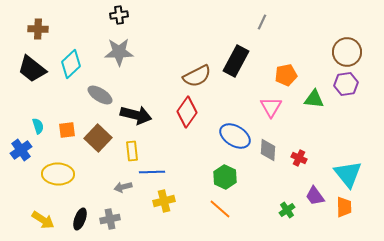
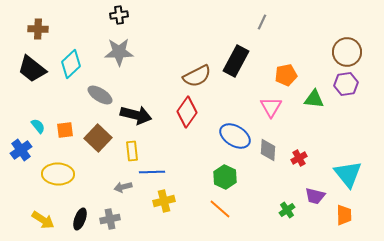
cyan semicircle: rotated 21 degrees counterclockwise
orange square: moved 2 px left
red cross: rotated 35 degrees clockwise
purple trapezoid: rotated 40 degrees counterclockwise
orange trapezoid: moved 8 px down
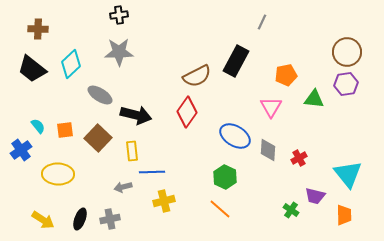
green cross: moved 4 px right; rotated 21 degrees counterclockwise
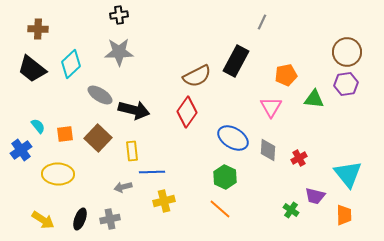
black arrow: moved 2 px left, 5 px up
orange square: moved 4 px down
blue ellipse: moved 2 px left, 2 px down
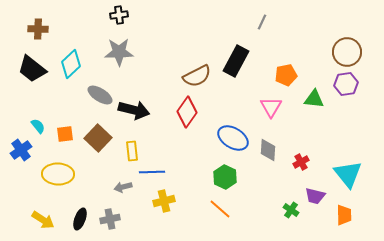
red cross: moved 2 px right, 4 px down
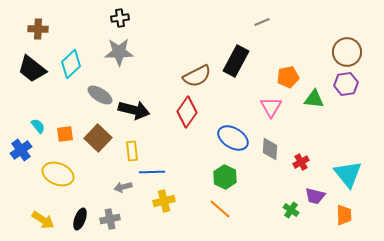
black cross: moved 1 px right, 3 px down
gray line: rotated 42 degrees clockwise
orange pentagon: moved 2 px right, 2 px down
gray diamond: moved 2 px right, 1 px up
yellow ellipse: rotated 20 degrees clockwise
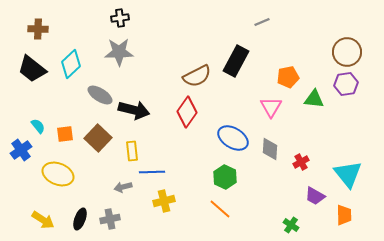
purple trapezoid: rotated 15 degrees clockwise
green cross: moved 15 px down
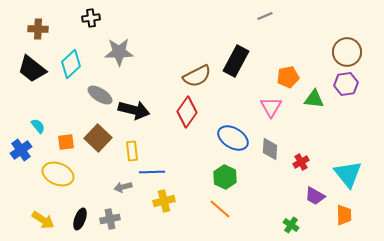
black cross: moved 29 px left
gray line: moved 3 px right, 6 px up
orange square: moved 1 px right, 8 px down
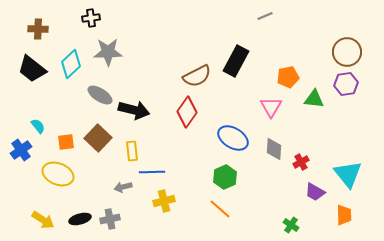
gray star: moved 11 px left
gray diamond: moved 4 px right
green hexagon: rotated 10 degrees clockwise
purple trapezoid: moved 4 px up
black ellipse: rotated 55 degrees clockwise
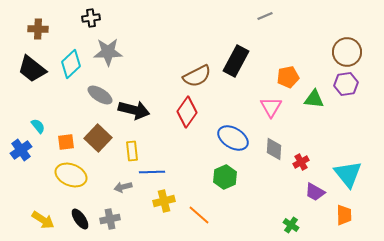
yellow ellipse: moved 13 px right, 1 px down
orange line: moved 21 px left, 6 px down
black ellipse: rotated 70 degrees clockwise
